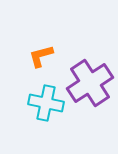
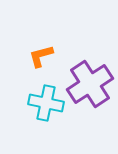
purple cross: moved 1 px down
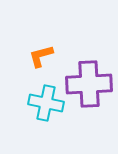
purple cross: moved 1 px left; rotated 30 degrees clockwise
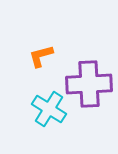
cyan cross: moved 3 px right, 6 px down; rotated 20 degrees clockwise
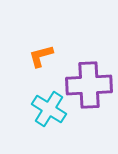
purple cross: moved 1 px down
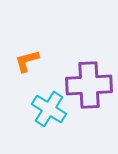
orange L-shape: moved 14 px left, 5 px down
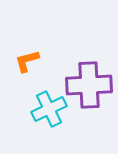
cyan cross: rotated 32 degrees clockwise
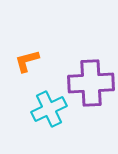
purple cross: moved 2 px right, 2 px up
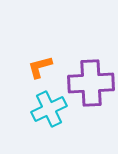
orange L-shape: moved 13 px right, 6 px down
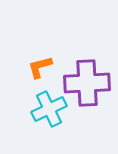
purple cross: moved 4 px left
